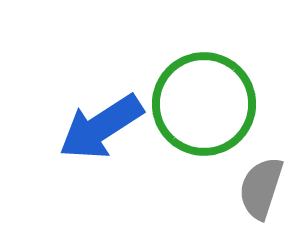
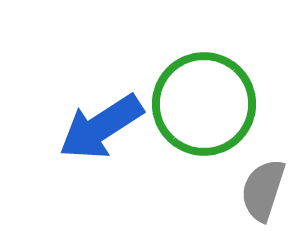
gray semicircle: moved 2 px right, 2 px down
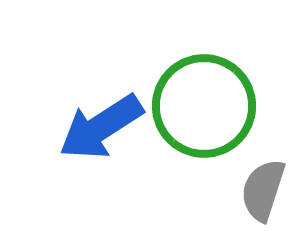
green circle: moved 2 px down
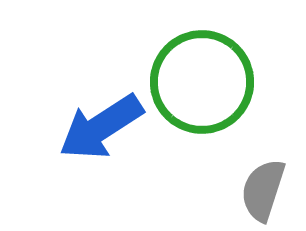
green circle: moved 2 px left, 24 px up
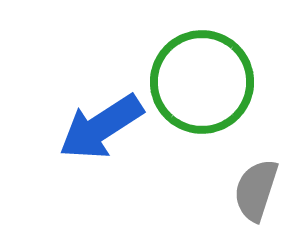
gray semicircle: moved 7 px left
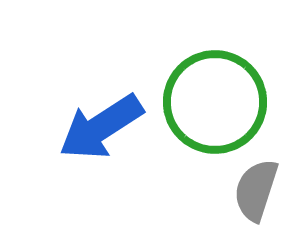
green circle: moved 13 px right, 20 px down
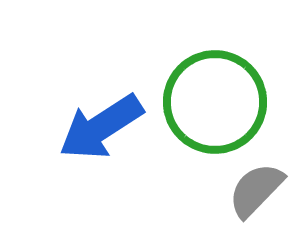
gray semicircle: rotated 26 degrees clockwise
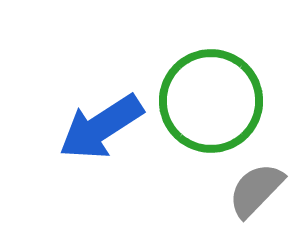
green circle: moved 4 px left, 1 px up
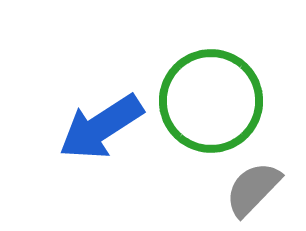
gray semicircle: moved 3 px left, 1 px up
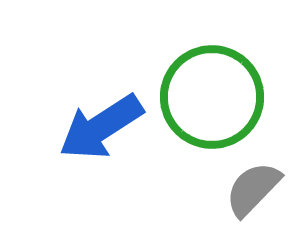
green circle: moved 1 px right, 4 px up
